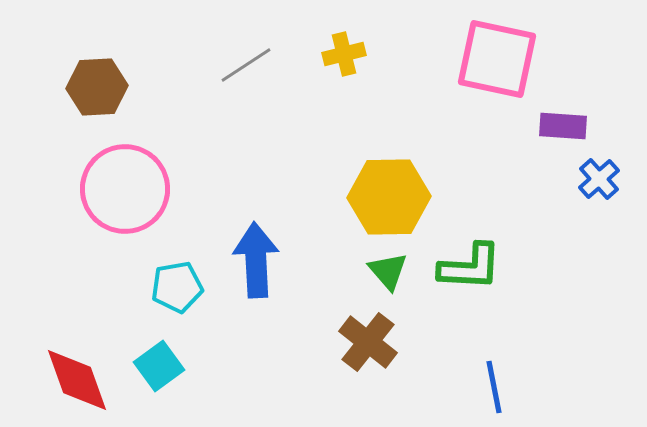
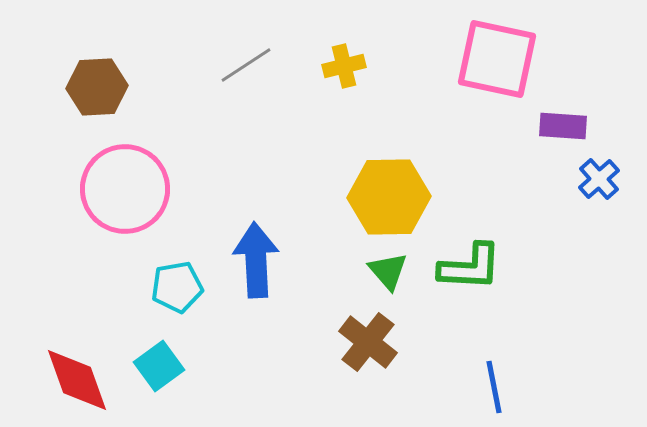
yellow cross: moved 12 px down
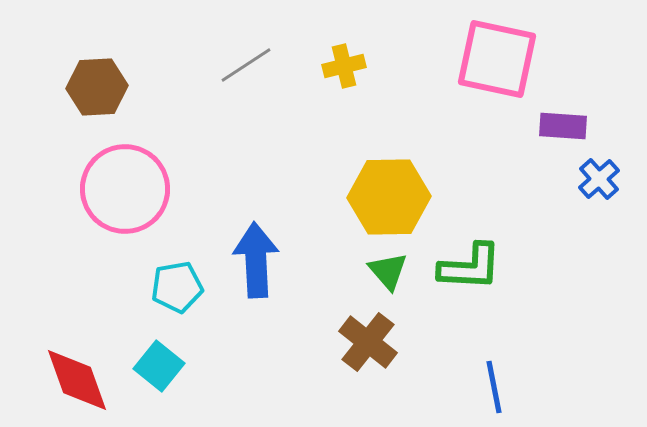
cyan square: rotated 15 degrees counterclockwise
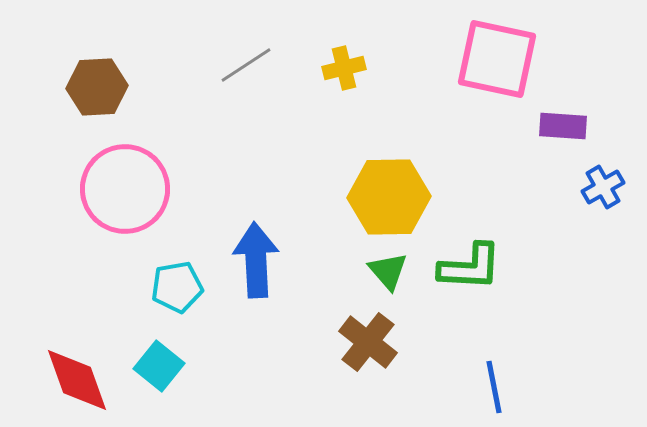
yellow cross: moved 2 px down
blue cross: moved 4 px right, 8 px down; rotated 12 degrees clockwise
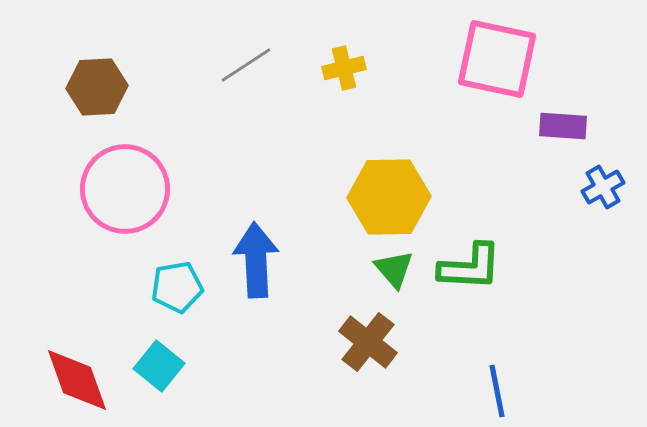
green triangle: moved 6 px right, 2 px up
blue line: moved 3 px right, 4 px down
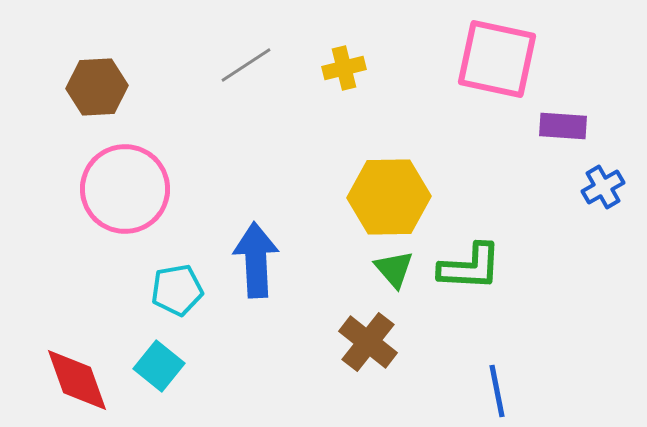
cyan pentagon: moved 3 px down
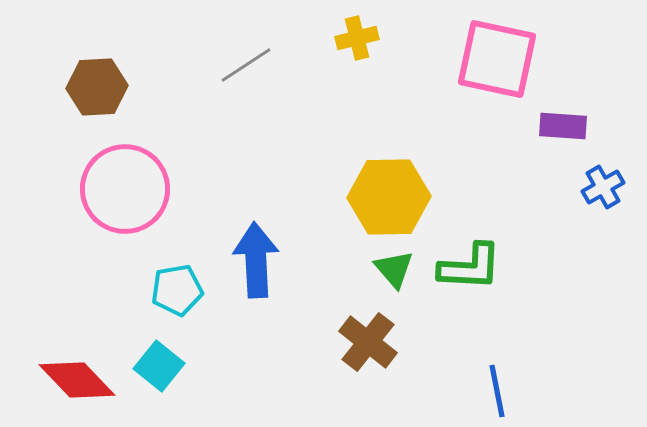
yellow cross: moved 13 px right, 30 px up
red diamond: rotated 24 degrees counterclockwise
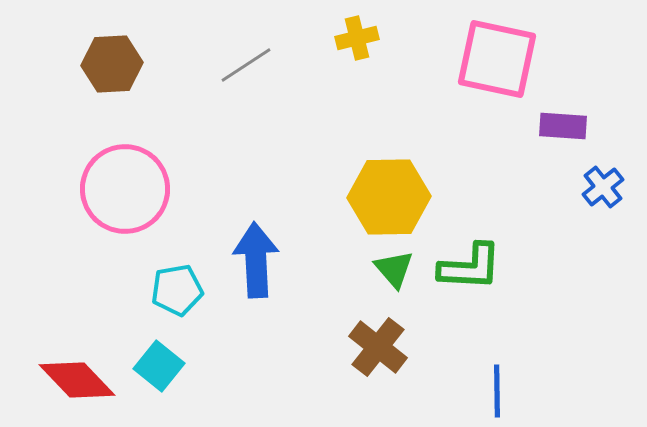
brown hexagon: moved 15 px right, 23 px up
blue cross: rotated 9 degrees counterclockwise
brown cross: moved 10 px right, 5 px down
blue line: rotated 10 degrees clockwise
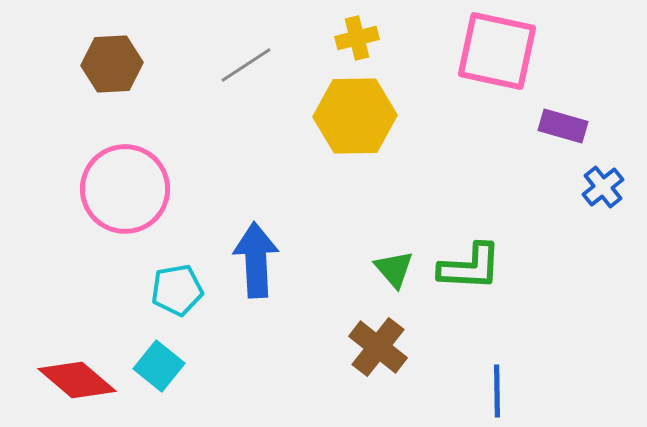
pink square: moved 8 px up
purple rectangle: rotated 12 degrees clockwise
yellow hexagon: moved 34 px left, 81 px up
red diamond: rotated 6 degrees counterclockwise
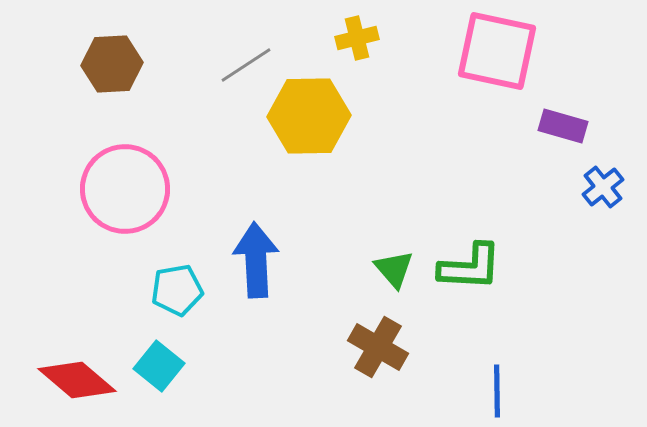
yellow hexagon: moved 46 px left
brown cross: rotated 8 degrees counterclockwise
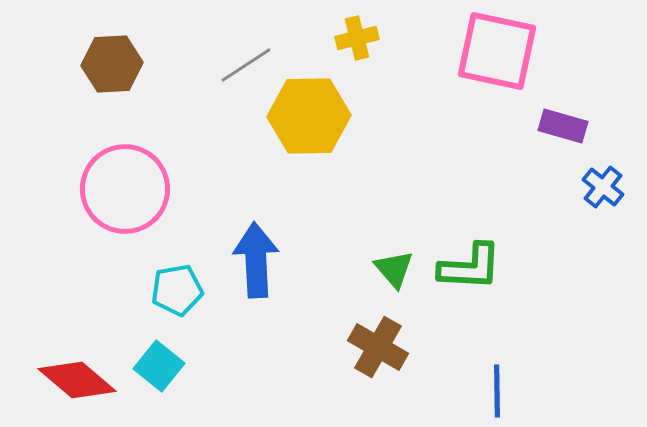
blue cross: rotated 12 degrees counterclockwise
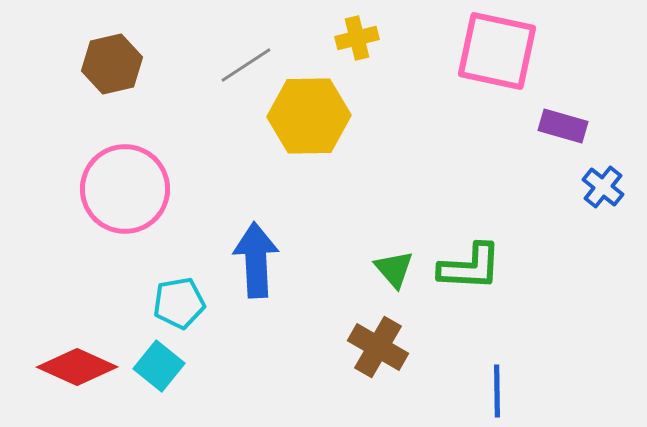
brown hexagon: rotated 10 degrees counterclockwise
cyan pentagon: moved 2 px right, 13 px down
red diamond: moved 13 px up; rotated 16 degrees counterclockwise
